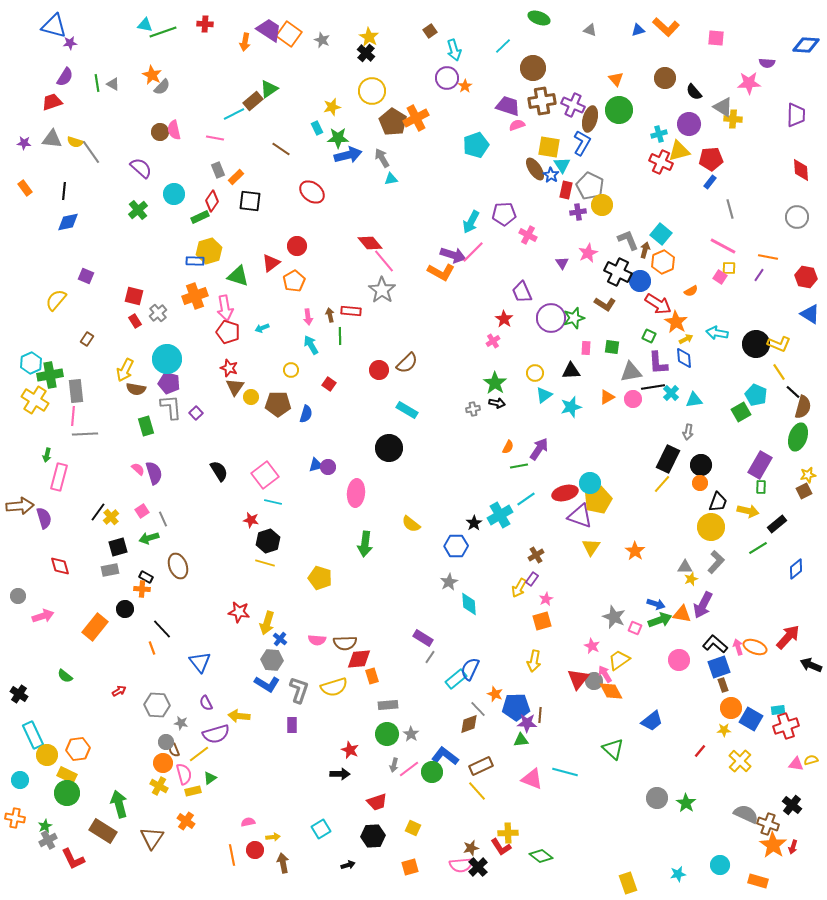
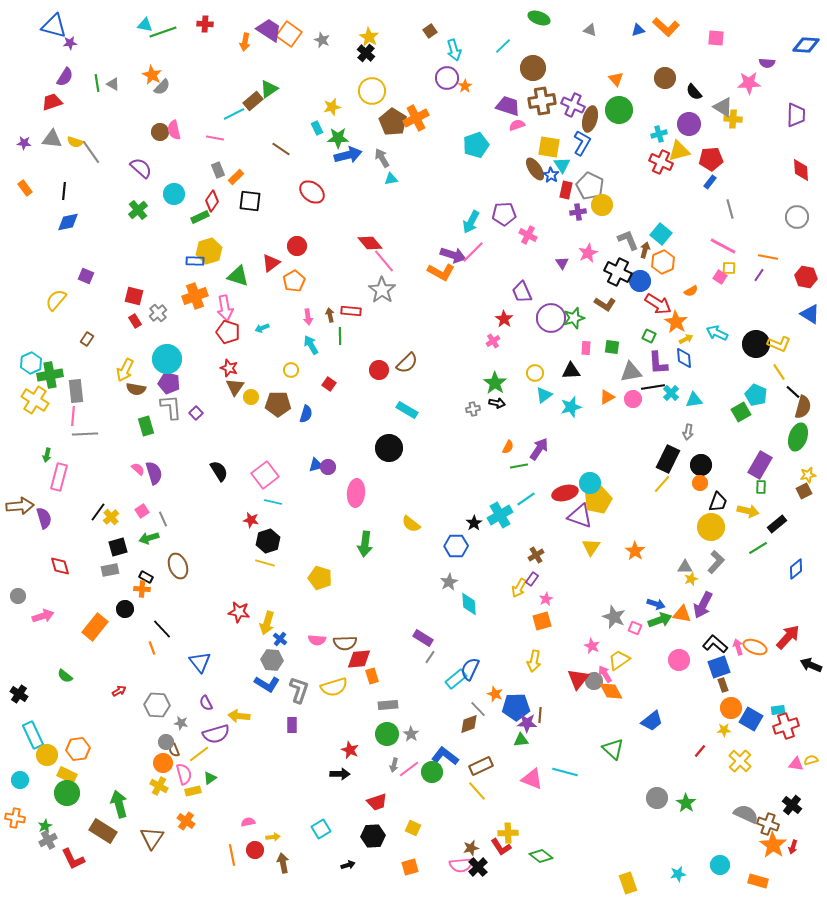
cyan arrow at (717, 333): rotated 15 degrees clockwise
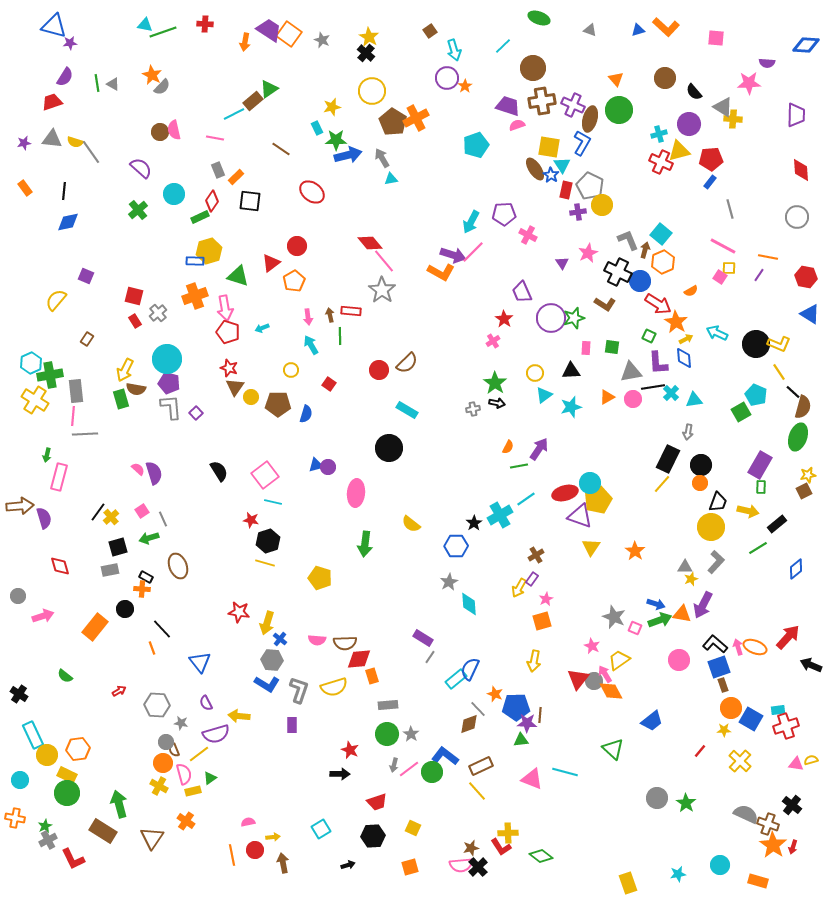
green star at (338, 138): moved 2 px left, 2 px down
purple star at (24, 143): rotated 16 degrees counterclockwise
green rectangle at (146, 426): moved 25 px left, 27 px up
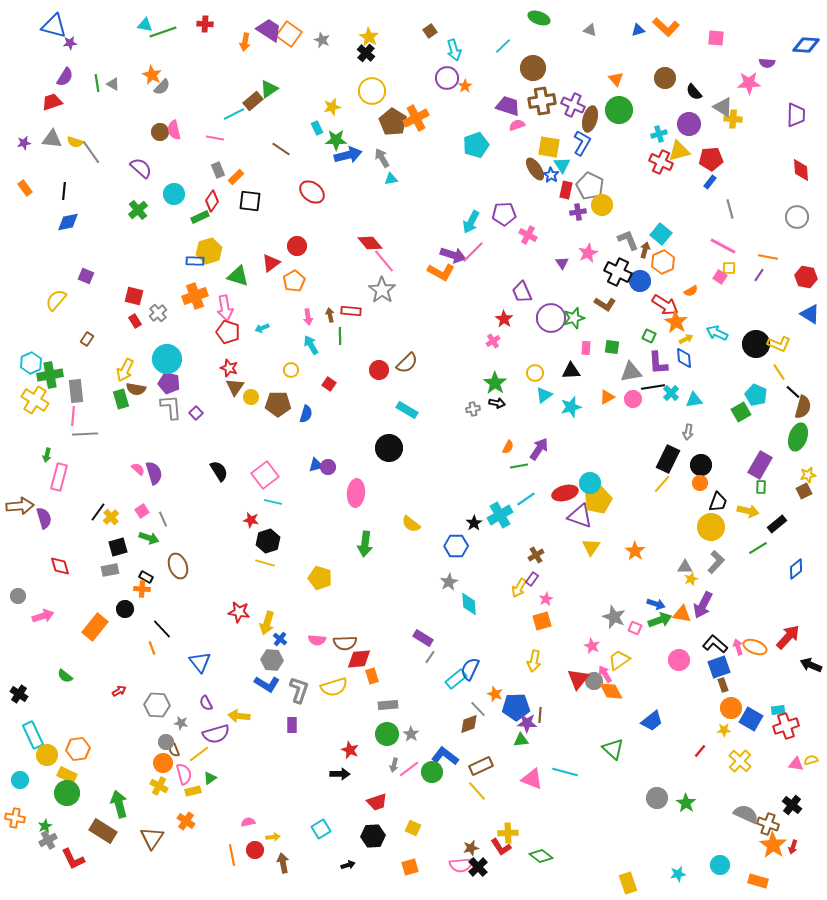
red arrow at (658, 304): moved 7 px right, 1 px down
green arrow at (149, 538): rotated 144 degrees counterclockwise
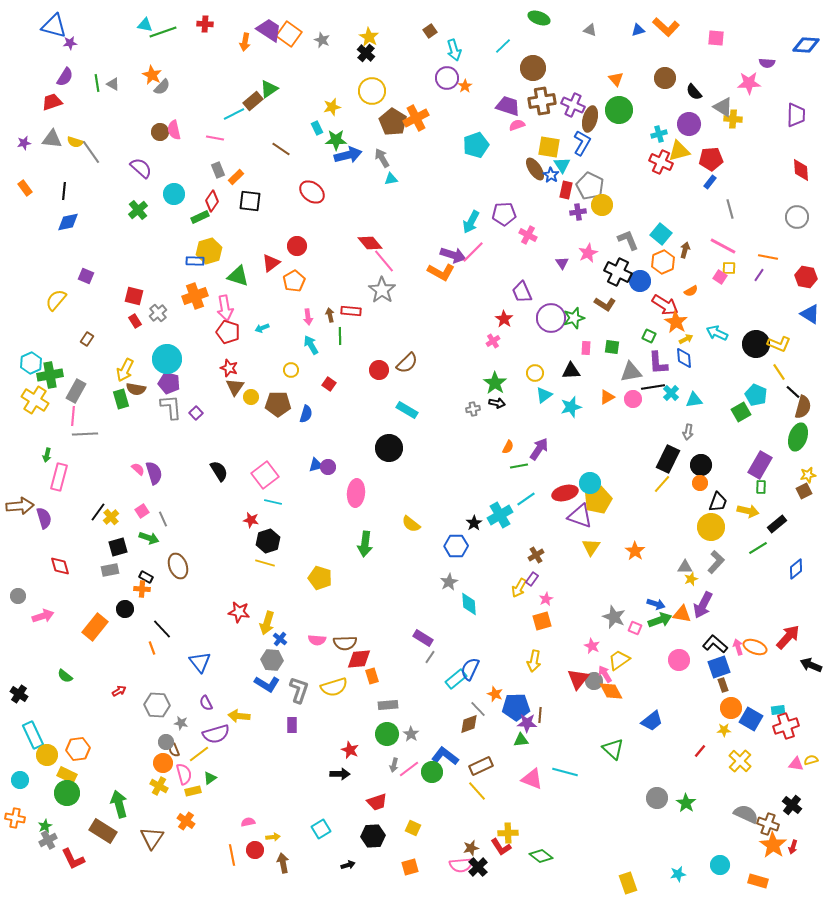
brown arrow at (645, 250): moved 40 px right
gray rectangle at (76, 391): rotated 35 degrees clockwise
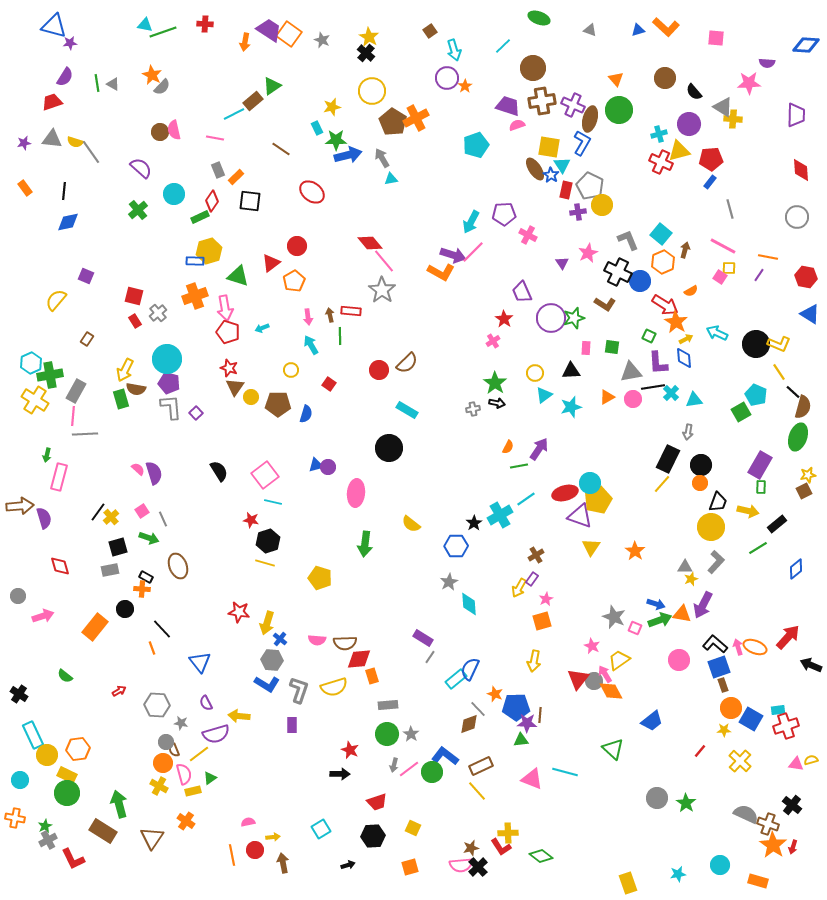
green triangle at (269, 89): moved 3 px right, 3 px up
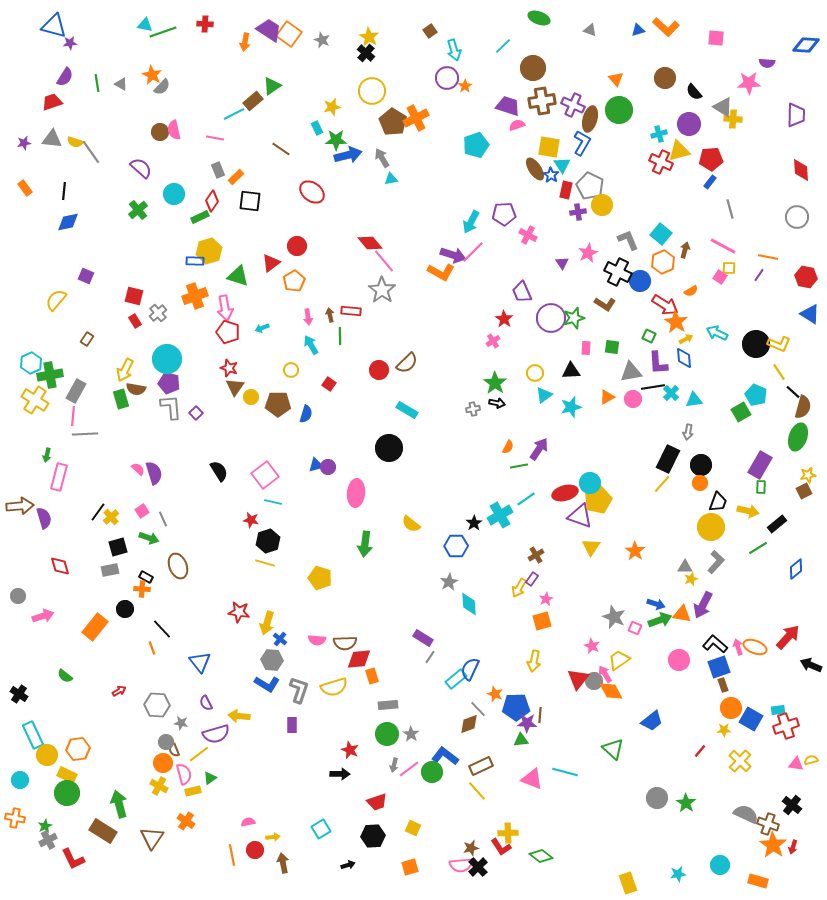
gray triangle at (113, 84): moved 8 px right
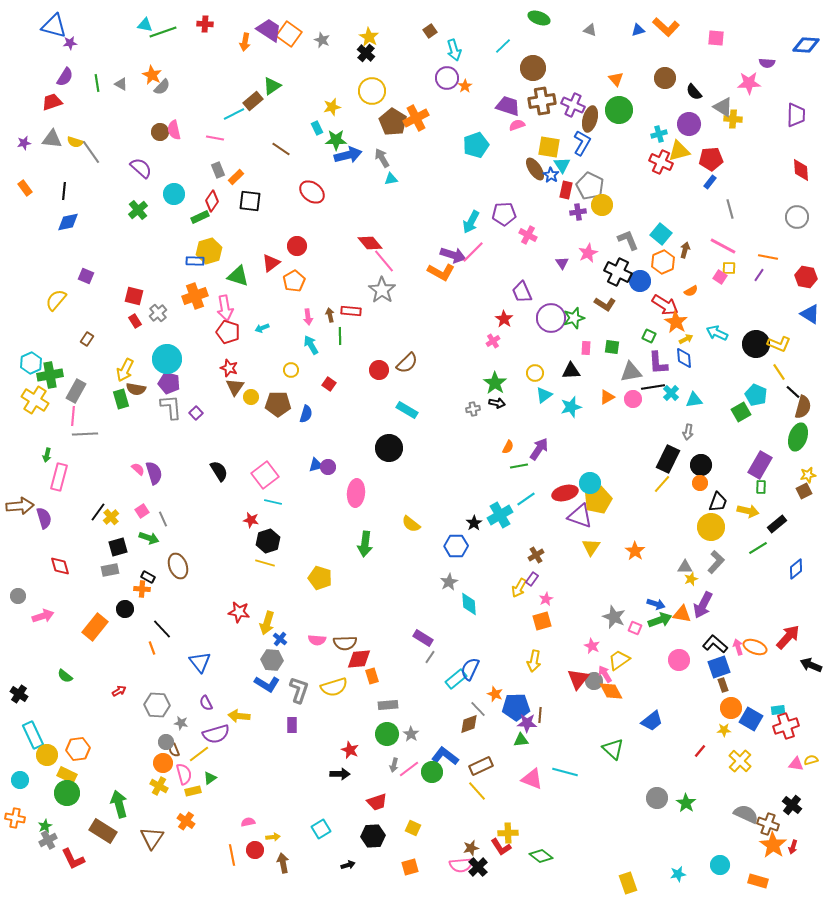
black rectangle at (146, 577): moved 2 px right
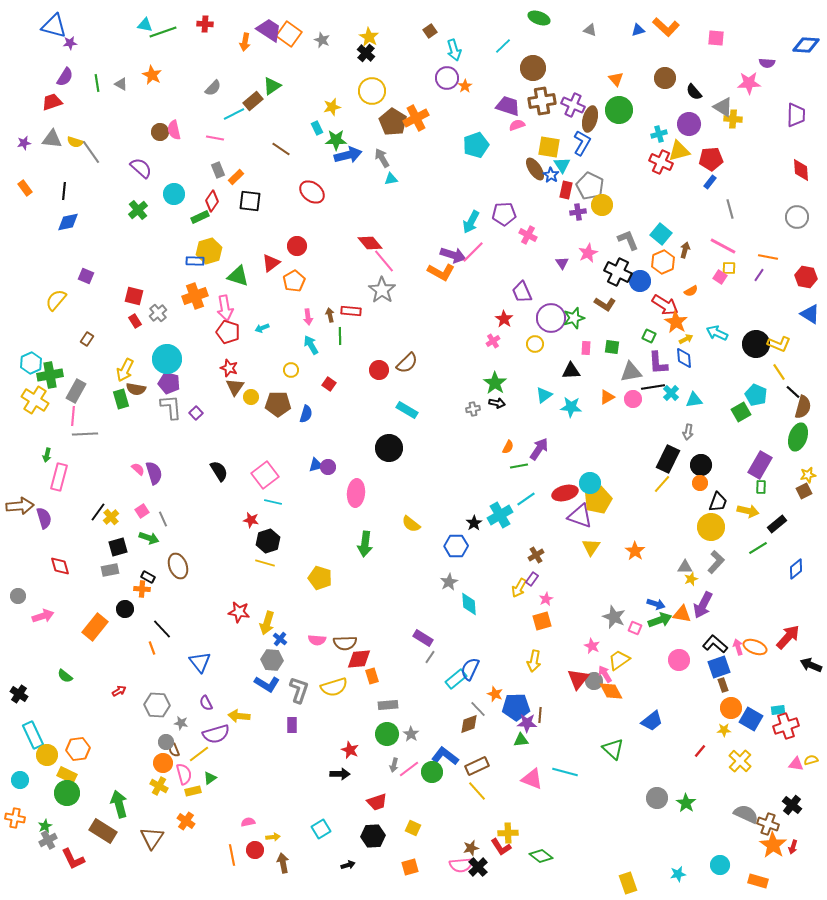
gray semicircle at (162, 87): moved 51 px right, 1 px down
yellow circle at (535, 373): moved 29 px up
cyan star at (571, 407): rotated 20 degrees clockwise
brown rectangle at (481, 766): moved 4 px left
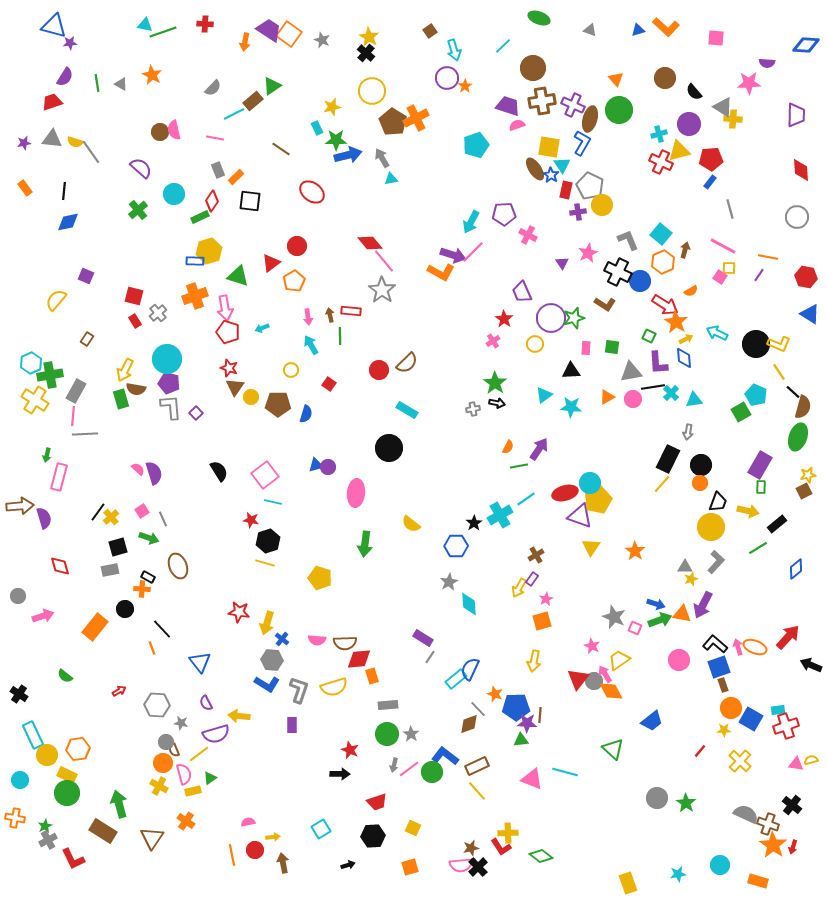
blue cross at (280, 639): moved 2 px right
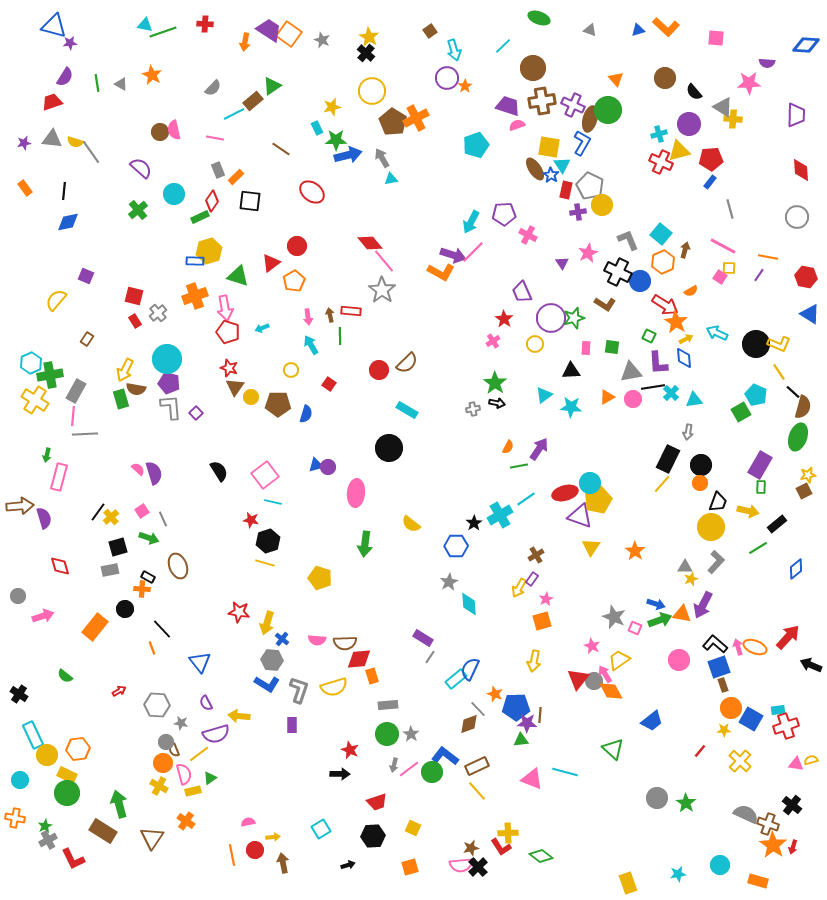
green circle at (619, 110): moved 11 px left
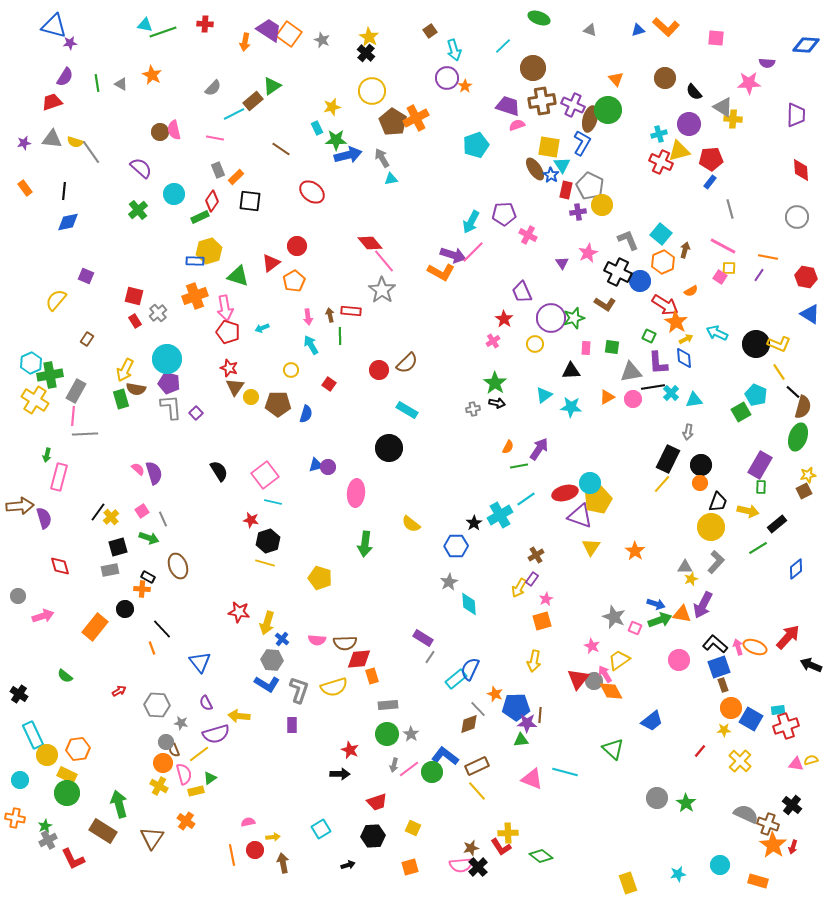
yellow rectangle at (193, 791): moved 3 px right
